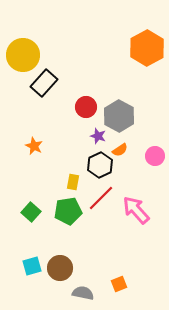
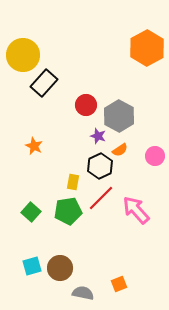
red circle: moved 2 px up
black hexagon: moved 1 px down
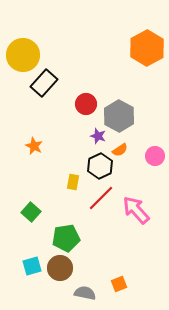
red circle: moved 1 px up
green pentagon: moved 2 px left, 27 px down
gray semicircle: moved 2 px right
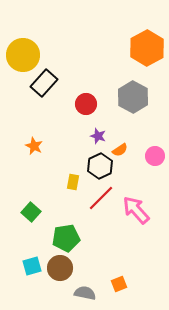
gray hexagon: moved 14 px right, 19 px up
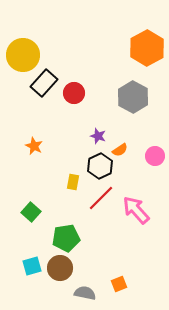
red circle: moved 12 px left, 11 px up
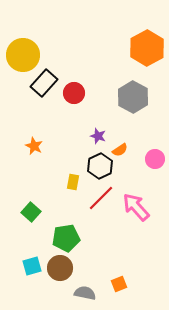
pink circle: moved 3 px down
pink arrow: moved 3 px up
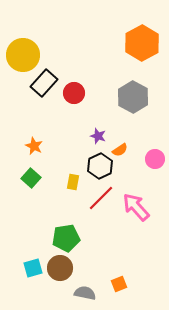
orange hexagon: moved 5 px left, 5 px up
green square: moved 34 px up
cyan square: moved 1 px right, 2 px down
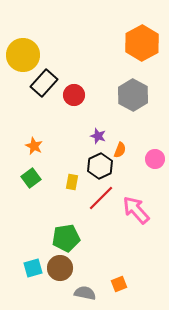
red circle: moved 2 px down
gray hexagon: moved 2 px up
orange semicircle: rotated 35 degrees counterclockwise
green square: rotated 12 degrees clockwise
yellow rectangle: moved 1 px left
pink arrow: moved 3 px down
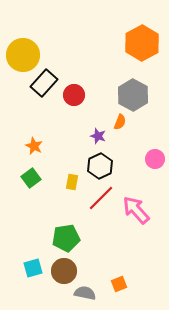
orange semicircle: moved 28 px up
brown circle: moved 4 px right, 3 px down
